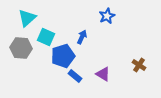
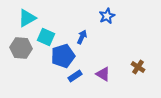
cyan triangle: rotated 12 degrees clockwise
brown cross: moved 1 px left, 2 px down
blue rectangle: rotated 72 degrees counterclockwise
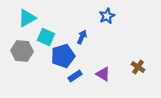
gray hexagon: moved 1 px right, 3 px down
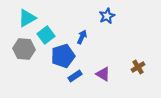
cyan square: moved 2 px up; rotated 30 degrees clockwise
gray hexagon: moved 2 px right, 2 px up
brown cross: rotated 24 degrees clockwise
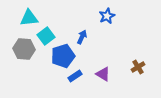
cyan triangle: moved 2 px right; rotated 24 degrees clockwise
cyan square: moved 1 px down
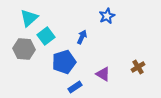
cyan triangle: rotated 36 degrees counterclockwise
blue pentagon: moved 1 px right, 6 px down
blue rectangle: moved 11 px down
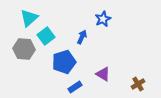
blue star: moved 4 px left, 3 px down
brown cross: moved 17 px down
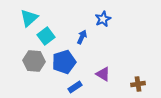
gray hexagon: moved 10 px right, 12 px down
brown cross: rotated 24 degrees clockwise
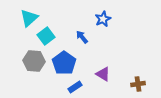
blue arrow: rotated 64 degrees counterclockwise
blue pentagon: moved 1 px down; rotated 20 degrees counterclockwise
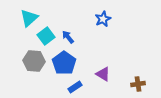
blue arrow: moved 14 px left
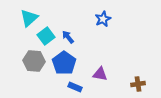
purple triangle: moved 3 px left; rotated 21 degrees counterclockwise
blue rectangle: rotated 56 degrees clockwise
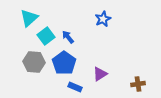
gray hexagon: moved 1 px down
purple triangle: rotated 42 degrees counterclockwise
